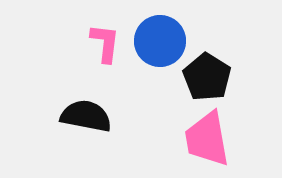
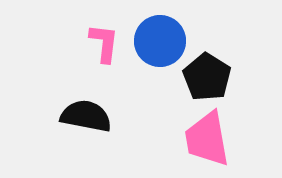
pink L-shape: moved 1 px left
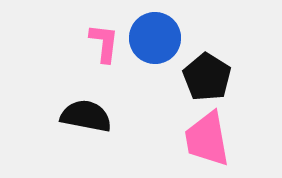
blue circle: moved 5 px left, 3 px up
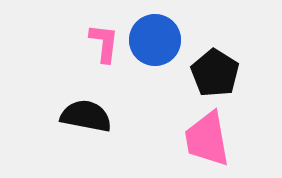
blue circle: moved 2 px down
black pentagon: moved 8 px right, 4 px up
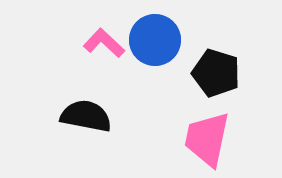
pink L-shape: rotated 54 degrees counterclockwise
black pentagon: moved 1 px right; rotated 15 degrees counterclockwise
pink trapezoid: rotated 22 degrees clockwise
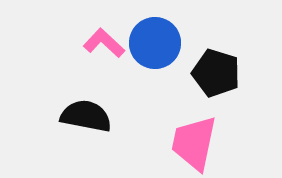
blue circle: moved 3 px down
pink trapezoid: moved 13 px left, 4 px down
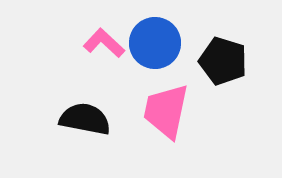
black pentagon: moved 7 px right, 12 px up
black semicircle: moved 1 px left, 3 px down
pink trapezoid: moved 28 px left, 32 px up
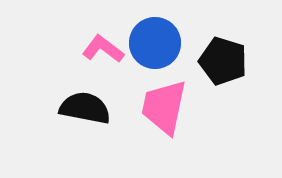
pink L-shape: moved 1 px left, 6 px down; rotated 6 degrees counterclockwise
pink trapezoid: moved 2 px left, 4 px up
black semicircle: moved 11 px up
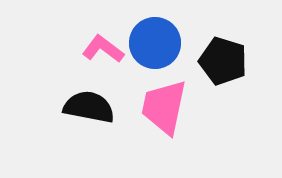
black semicircle: moved 4 px right, 1 px up
